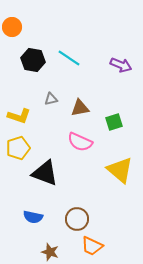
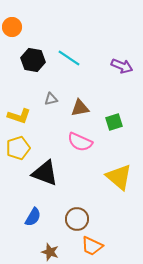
purple arrow: moved 1 px right, 1 px down
yellow triangle: moved 1 px left, 7 px down
blue semicircle: rotated 72 degrees counterclockwise
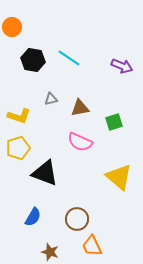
orange trapezoid: rotated 40 degrees clockwise
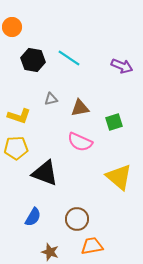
yellow pentagon: moved 2 px left; rotated 15 degrees clockwise
orange trapezoid: rotated 105 degrees clockwise
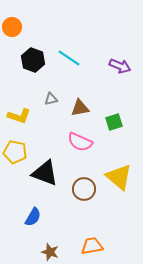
black hexagon: rotated 10 degrees clockwise
purple arrow: moved 2 px left
yellow pentagon: moved 1 px left, 4 px down; rotated 15 degrees clockwise
brown circle: moved 7 px right, 30 px up
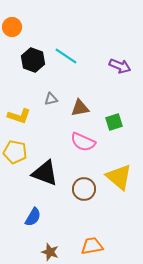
cyan line: moved 3 px left, 2 px up
pink semicircle: moved 3 px right
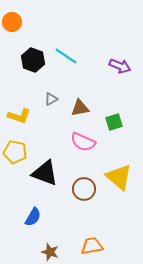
orange circle: moved 5 px up
gray triangle: rotated 16 degrees counterclockwise
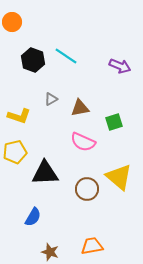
yellow pentagon: rotated 25 degrees counterclockwise
black triangle: rotated 24 degrees counterclockwise
brown circle: moved 3 px right
